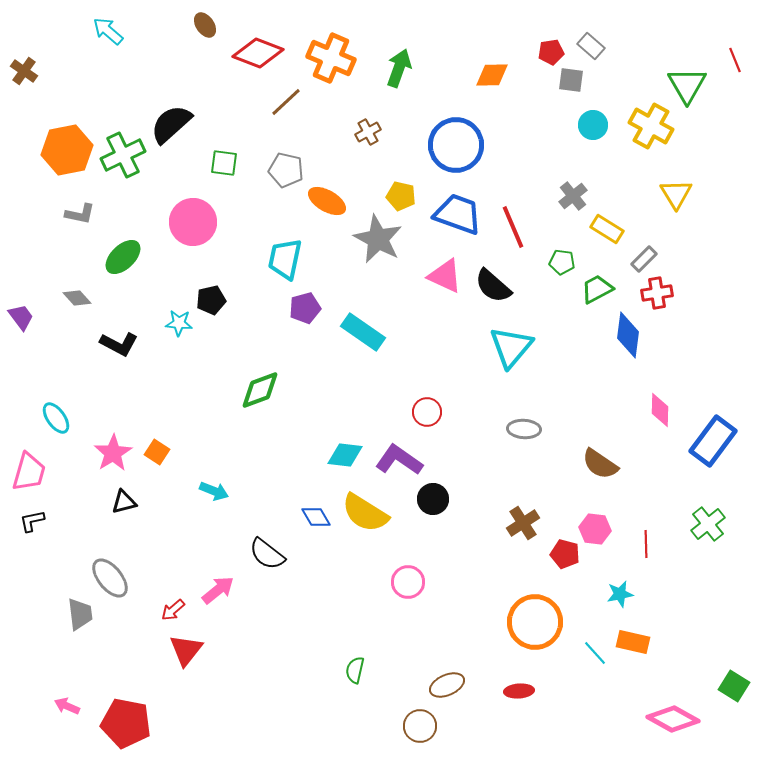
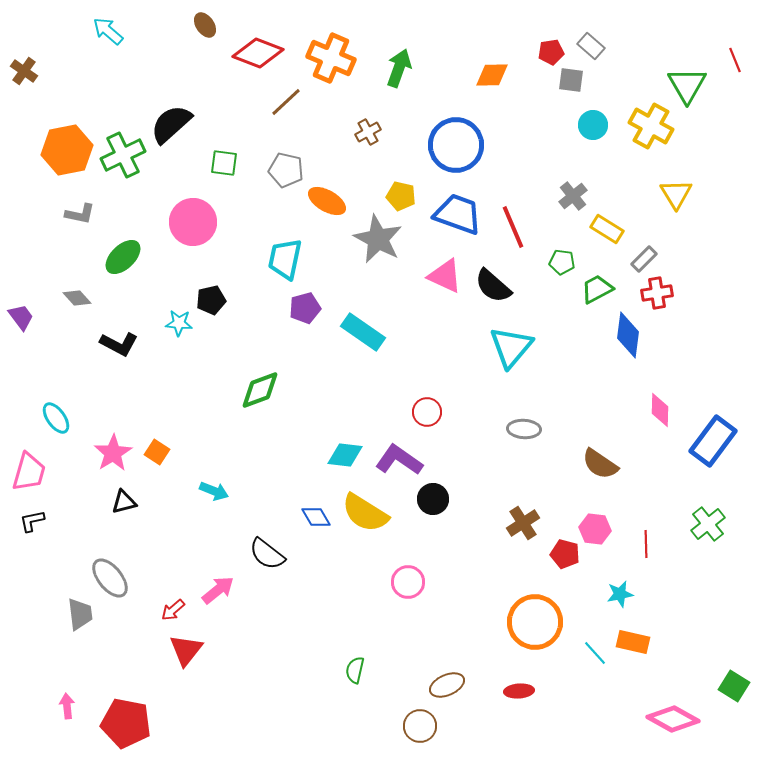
pink arrow at (67, 706): rotated 60 degrees clockwise
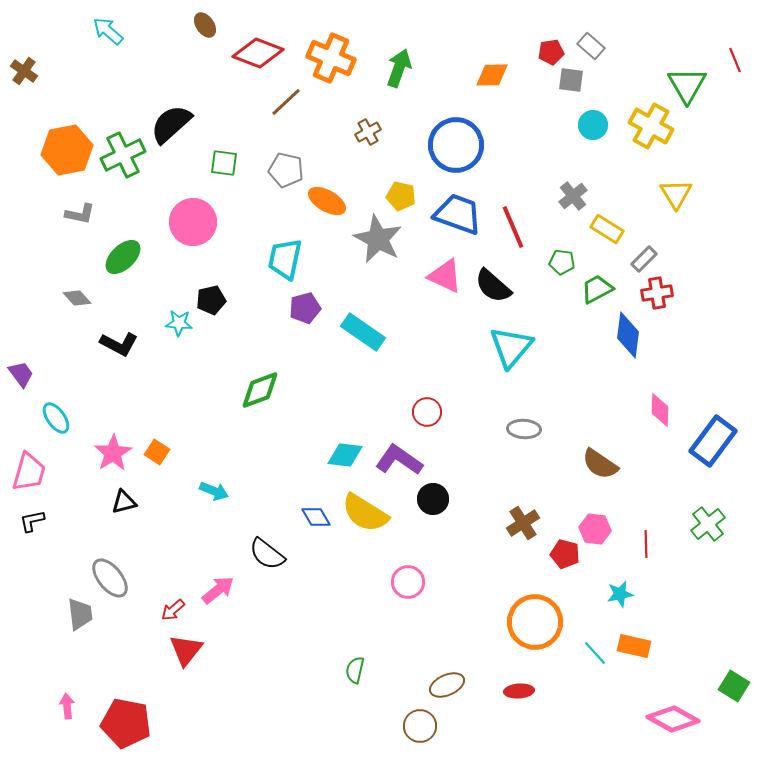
purple trapezoid at (21, 317): moved 57 px down
orange rectangle at (633, 642): moved 1 px right, 4 px down
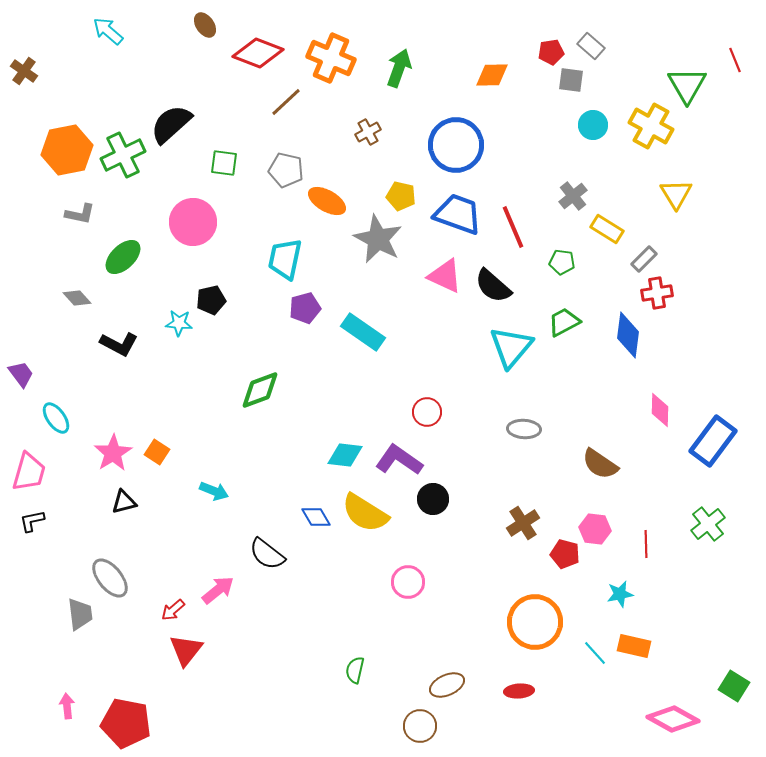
green trapezoid at (597, 289): moved 33 px left, 33 px down
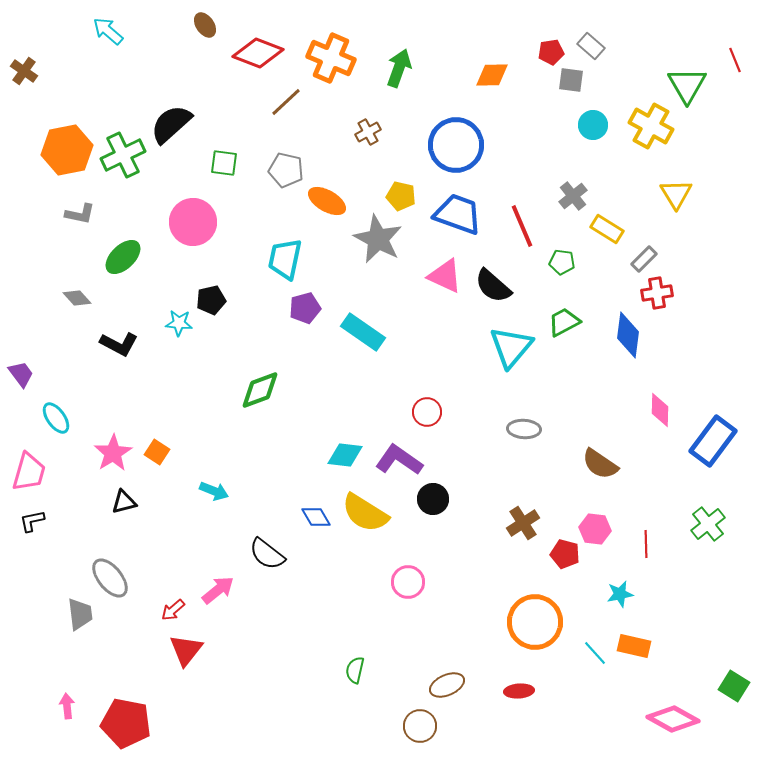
red line at (513, 227): moved 9 px right, 1 px up
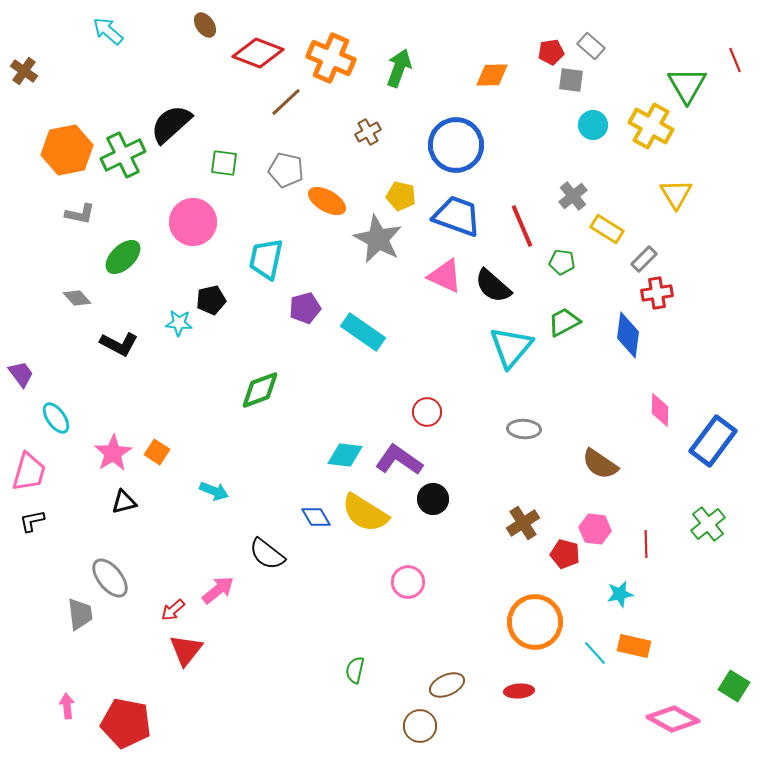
blue trapezoid at (458, 214): moved 1 px left, 2 px down
cyan trapezoid at (285, 259): moved 19 px left
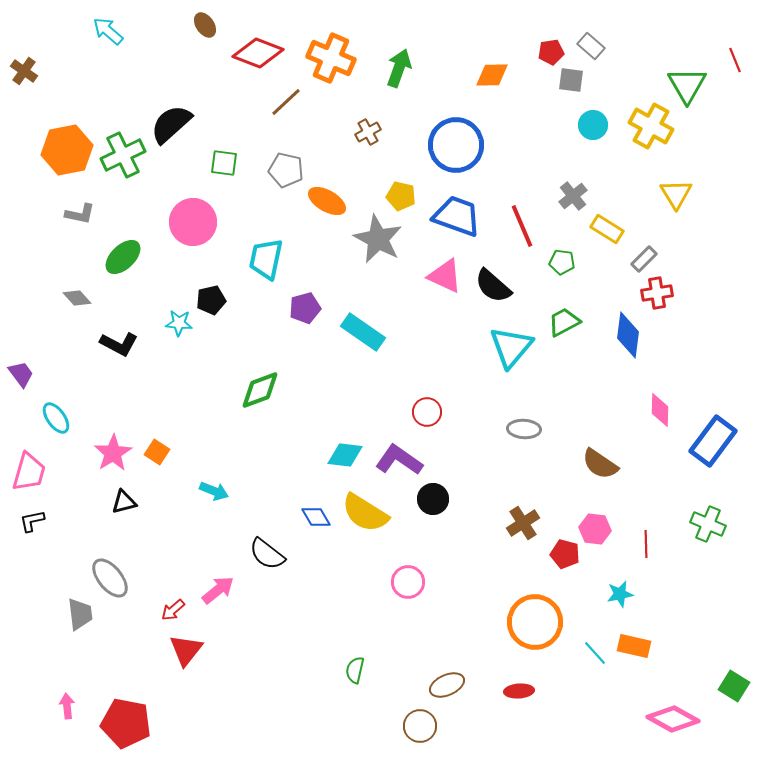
green cross at (708, 524): rotated 28 degrees counterclockwise
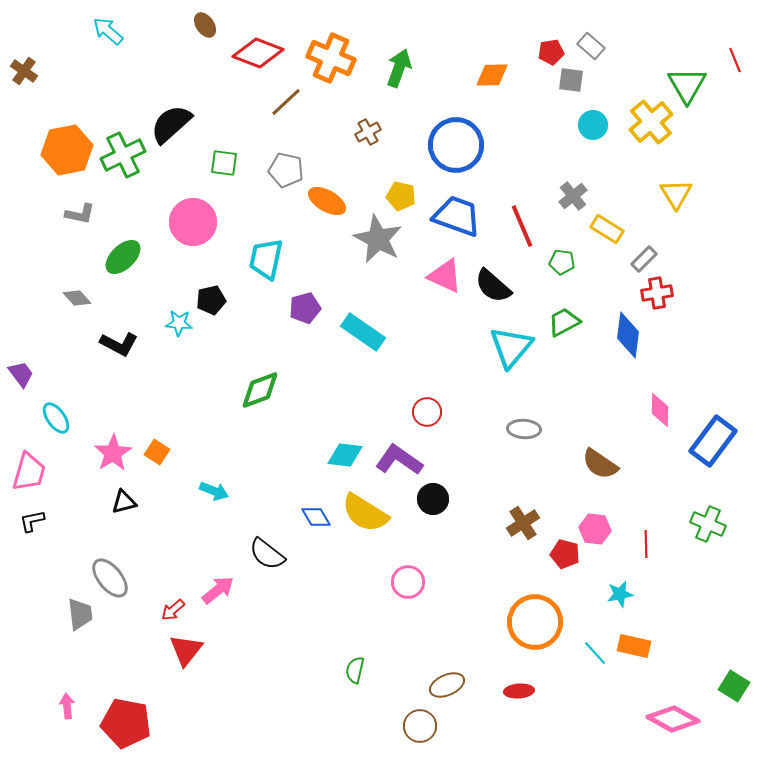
yellow cross at (651, 126): moved 4 px up; rotated 21 degrees clockwise
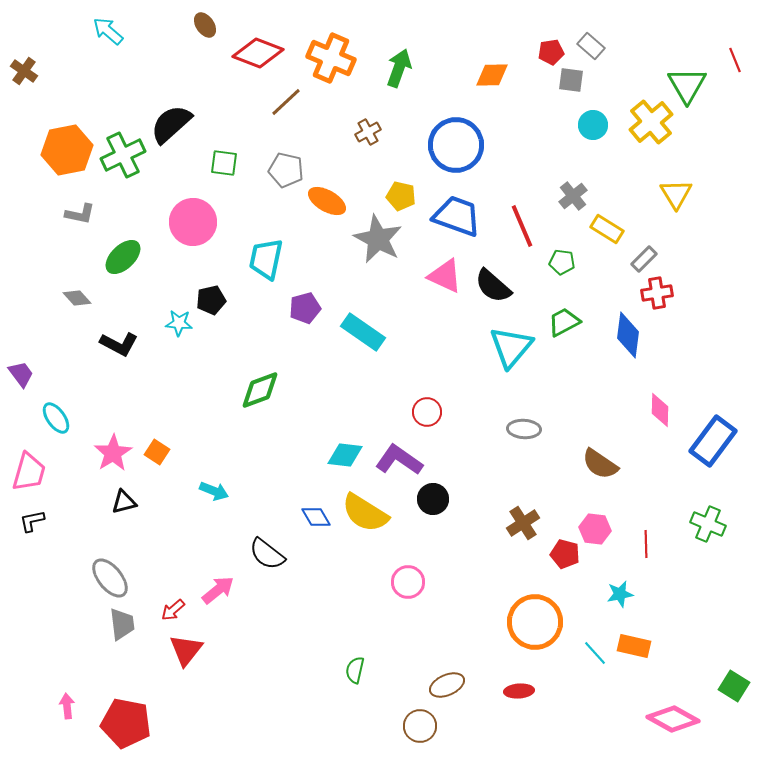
gray trapezoid at (80, 614): moved 42 px right, 10 px down
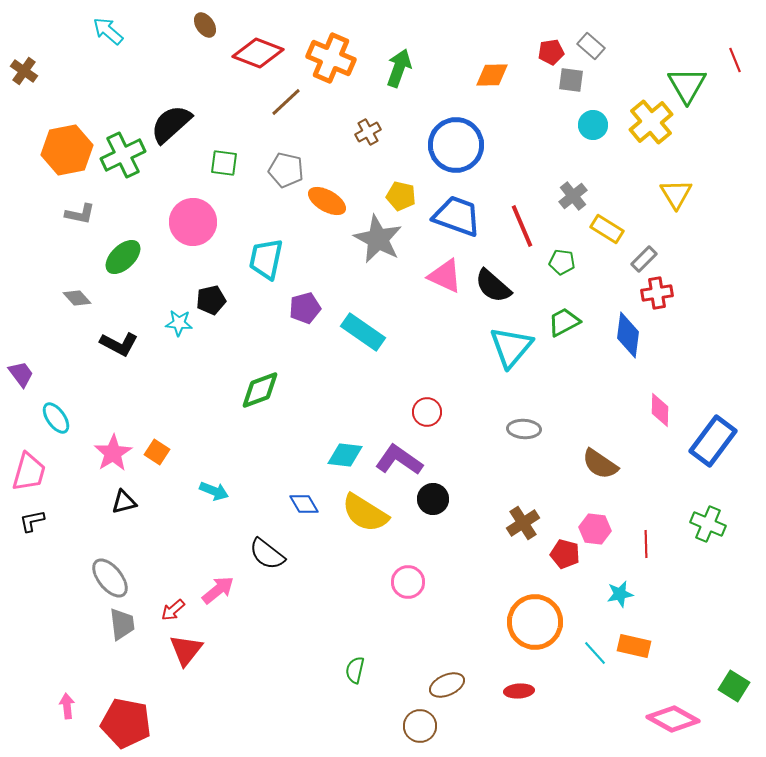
blue diamond at (316, 517): moved 12 px left, 13 px up
